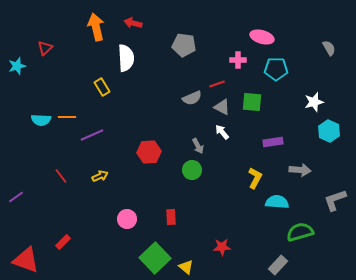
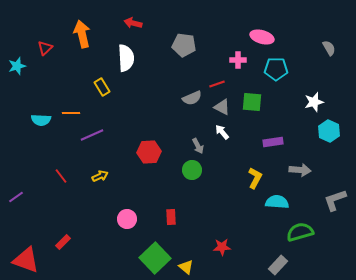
orange arrow at (96, 27): moved 14 px left, 7 px down
orange line at (67, 117): moved 4 px right, 4 px up
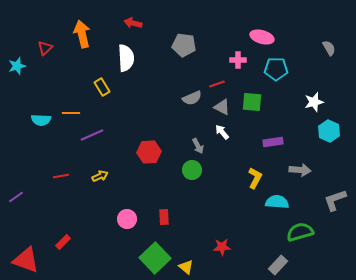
red line at (61, 176): rotated 63 degrees counterclockwise
red rectangle at (171, 217): moved 7 px left
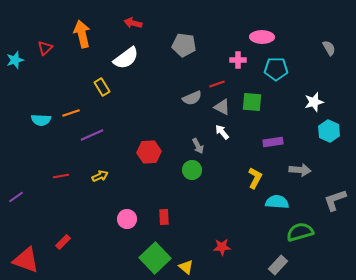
pink ellipse at (262, 37): rotated 15 degrees counterclockwise
white semicircle at (126, 58): rotated 56 degrees clockwise
cyan star at (17, 66): moved 2 px left, 6 px up
orange line at (71, 113): rotated 18 degrees counterclockwise
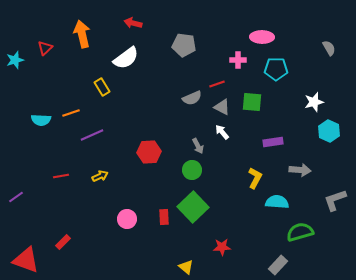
green square at (155, 258): moved 38 px right, 51 px up
